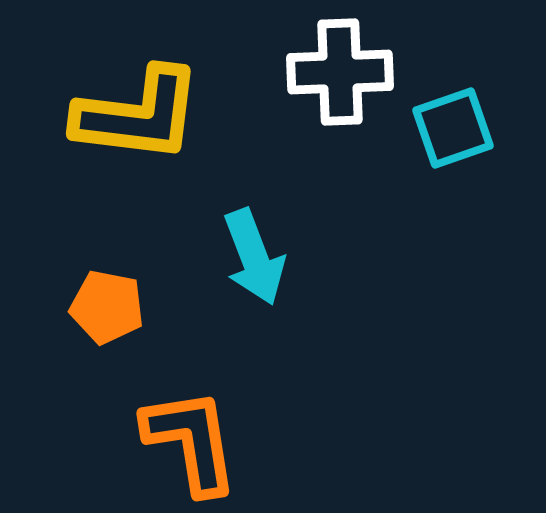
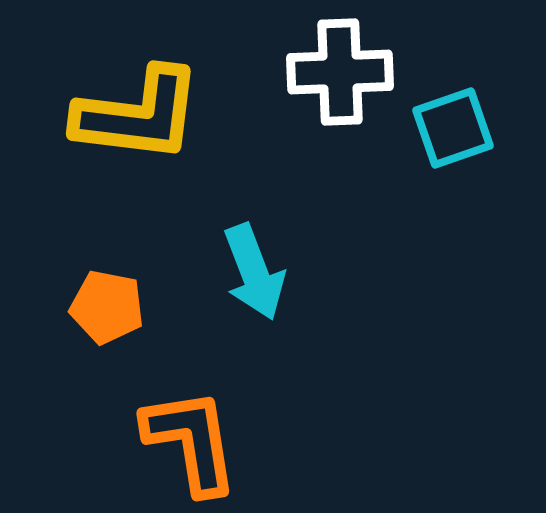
cyan arrow: moved 15 px down
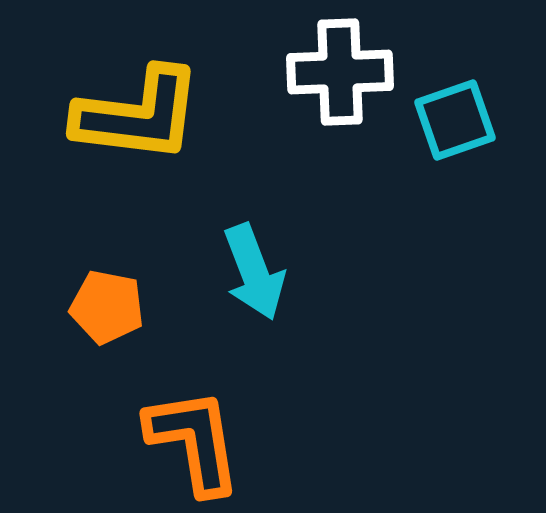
cyan square: moved 2 px right, 8 px up
orange L-shape: moved 3 px right
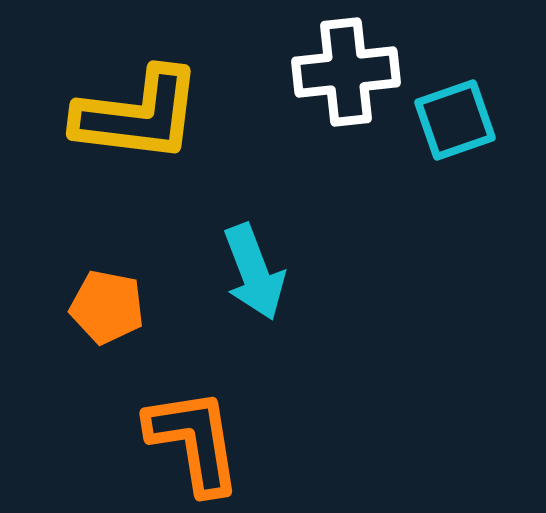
white cross: moved 6 px right; rotated 4 degrees counterclockwise
